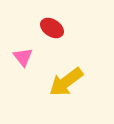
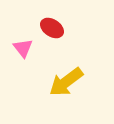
pink triangle: moved 9 px up
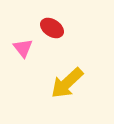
yellow arrow: moved 1 px right, 1 px down; rotated 6 degrees counterclockwise
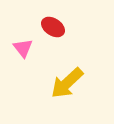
red ellipse: moved 1 px right, 1 px up
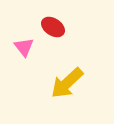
pink triangle: moved 1 px right, 1 px up
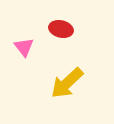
red ellipse: moved 8 px right, 2 px down; rotated 20 degrees counterclockwise
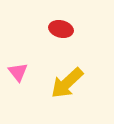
pink triangle: moved 6 px left, 25 px down
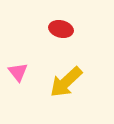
yellow arrow: moved 1 px left, 1 px up
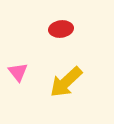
red ellipse: rotated 20 degrees counterclockwise
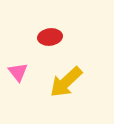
red ellipse: moved 11 px left, 8 px down
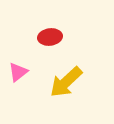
pink triangle: rotated 30 degrees clockwise
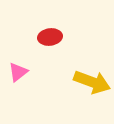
yellow arrow: moved 26 px right; rotated 117 degrees counterclockwise
